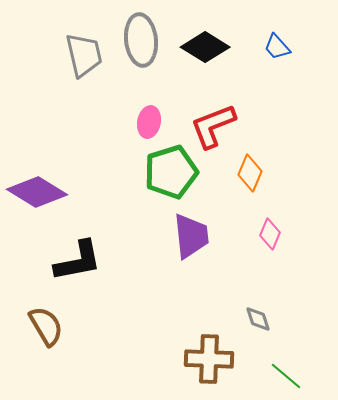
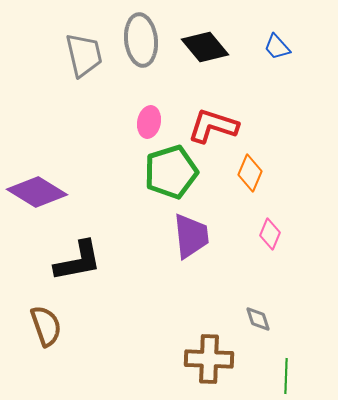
black diamond: rotated 18 degrees clockwise
red L-shape: rotated 39 degrees clockwise
brown semicircle: rotated 12 degrees clockwise
green line: rotated 52 degrees clockwise
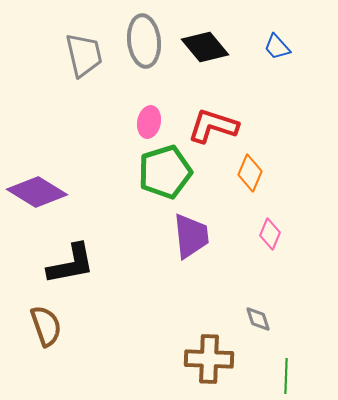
gray ellipse: moved 3 px right, 1 px down
green pentagon: moved 6 px left
black L-shape: moved 7 px left, 3 px down
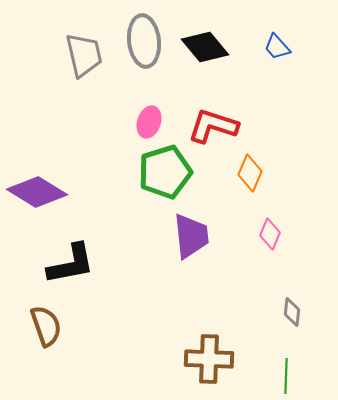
pink ellipse: rotated 8 degrees clockwise
gray diamond: moved 34 px right, 7 px up; rotated 24 degrees clockwise
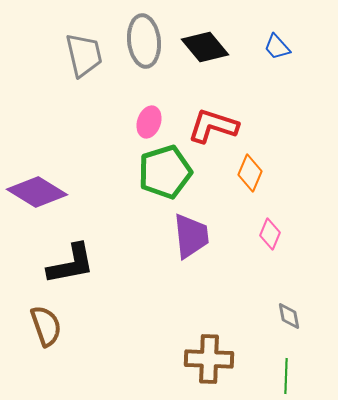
gray diamond: moved 3 px left, 4 px down; rotated 16 degrees counterclockwise
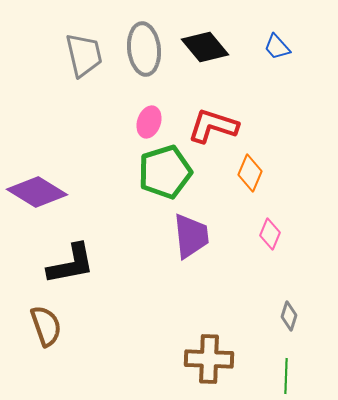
gray ellipse: moved 8 px down
gray diamond: rotated 28 degrees clockwise
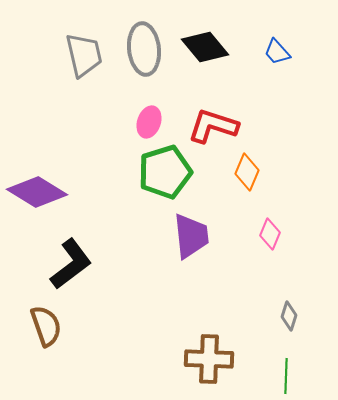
blue trapezoid: moved 5 px down
orange diamond: moved 3 px left, 1 px up
black L-shape: rotated 26 degrees counterclockwise
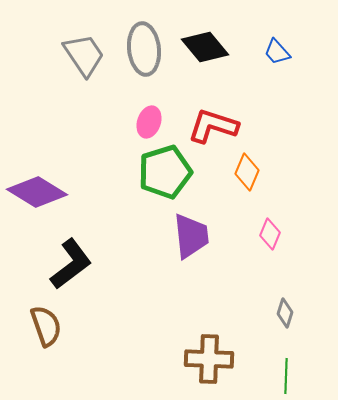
gray trapezoid: rotated 21 degrees counterclockwise
gray diamond: moved 4 px left, 3 px up
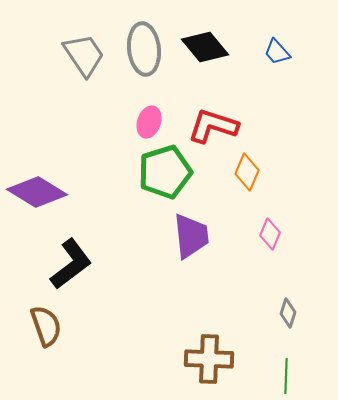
gray diamond: moved 3 px right
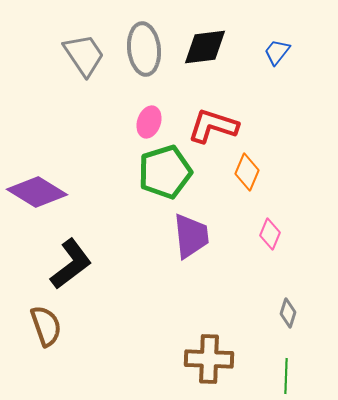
black diamond: rotated 57 degrees counterclockwise
blue trapezoid: rotated 80 degrees clockwise
